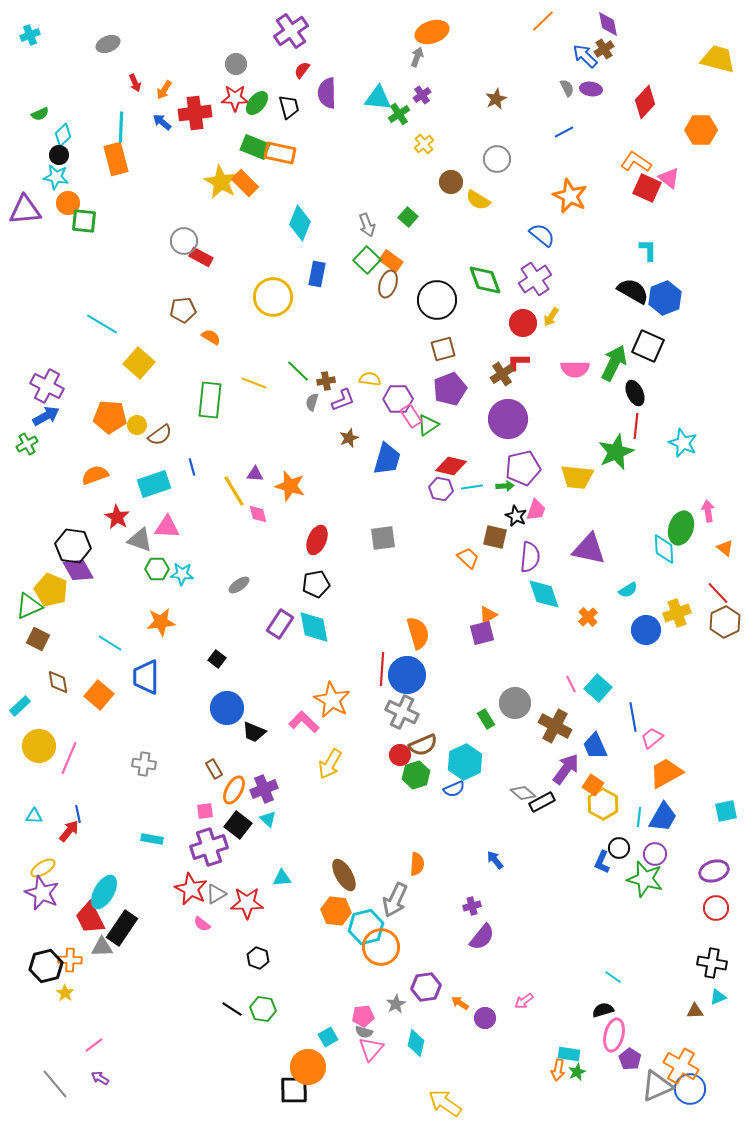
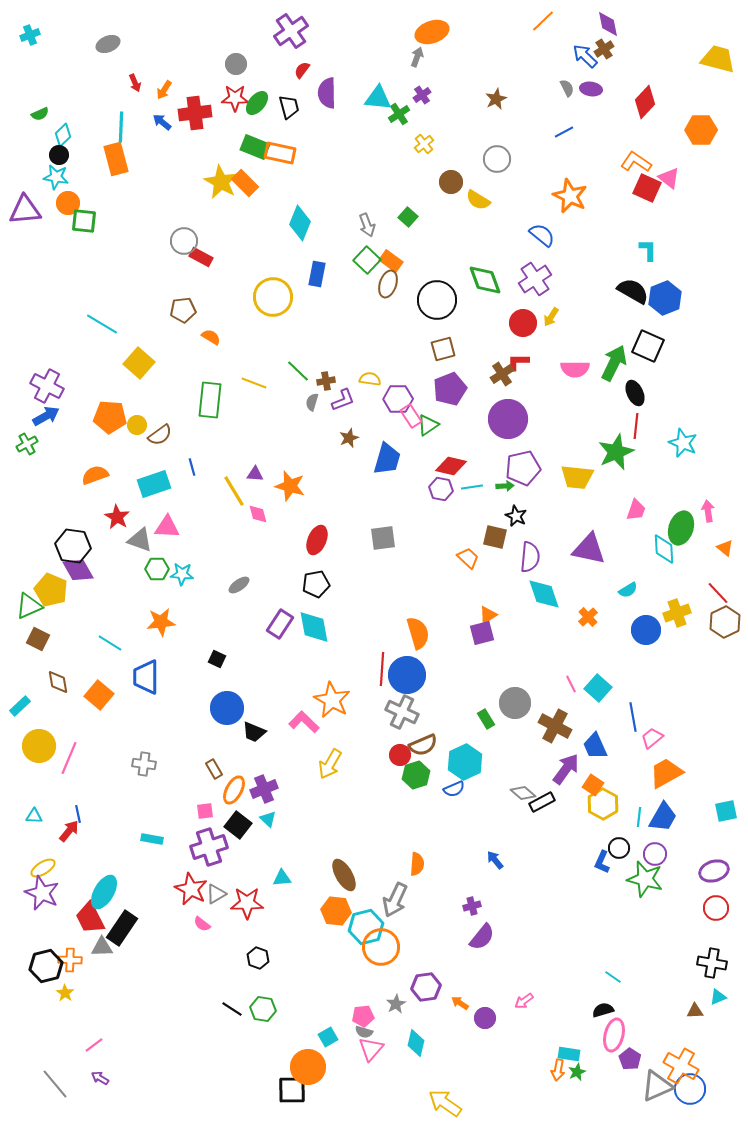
pink trapezoid at (536, 510): moved 100 px right
black square at (217, 659): rotated 12 degrees counterclockwise
black square at (294, 1090): moved 2 px left
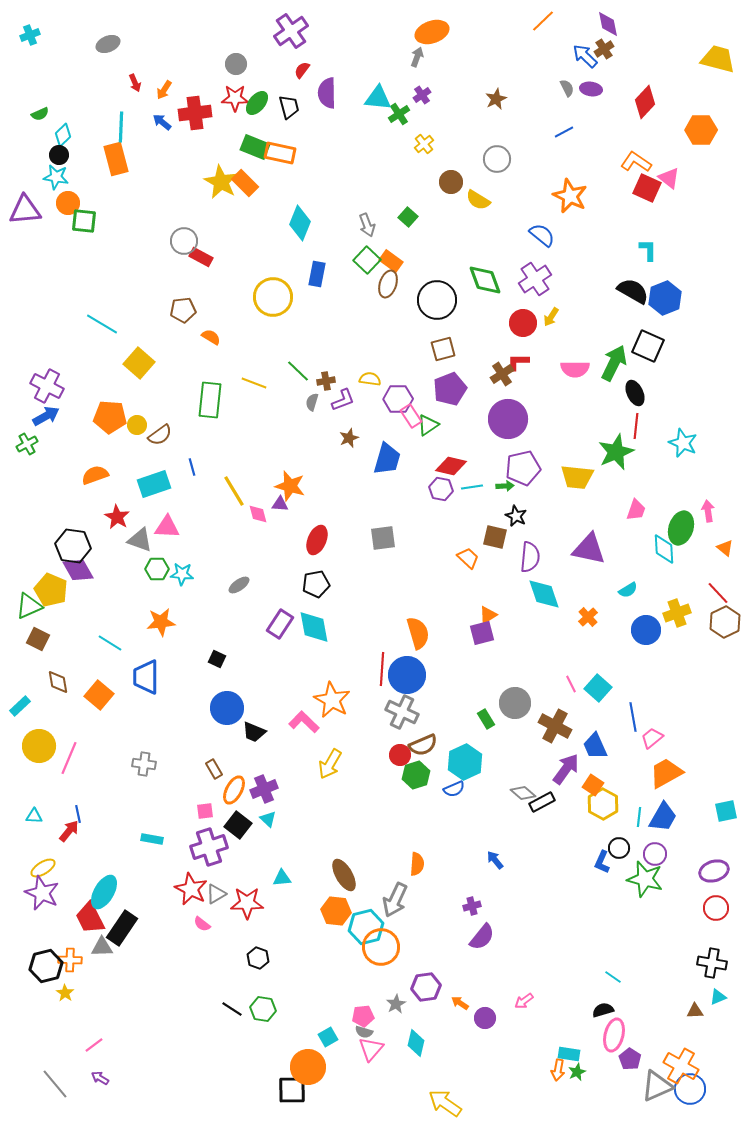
purple triangle at (255, 474): moved 25 px right, 30 px down
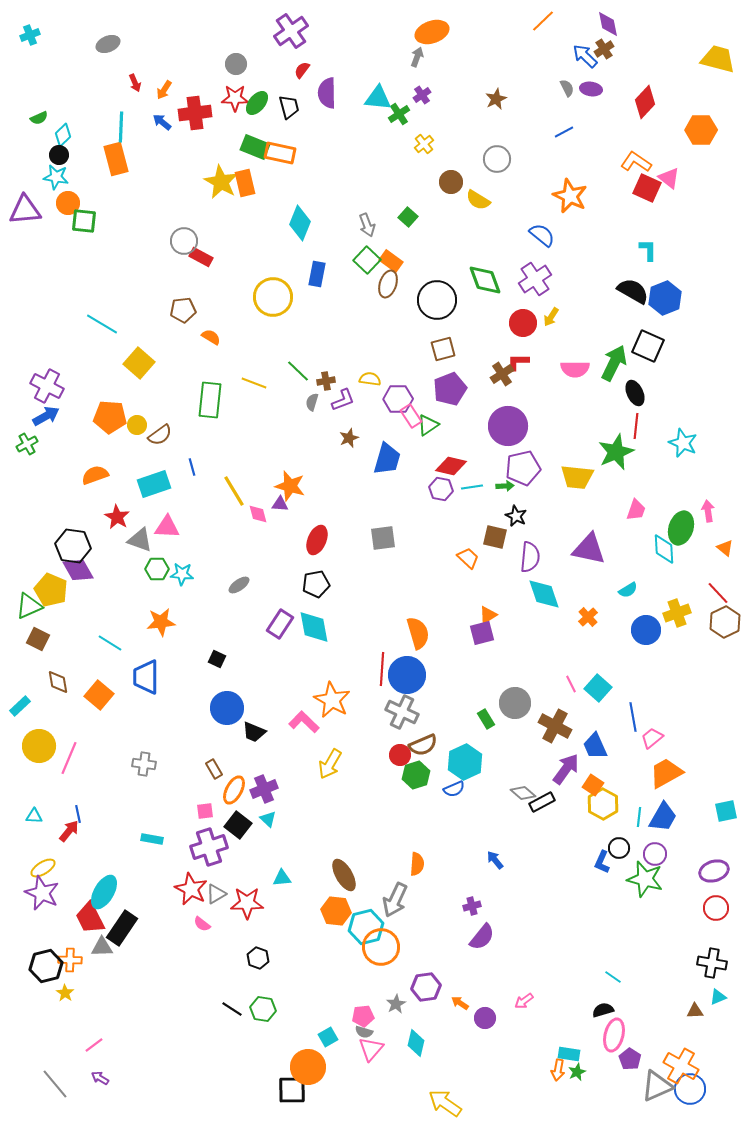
green semicircle at (40, 114): moved 1 px left, 4 px down
orange rectangle at (245, 183): rotated 32 degrees clockwise
purple circle at (508, 419): moved 7 px down
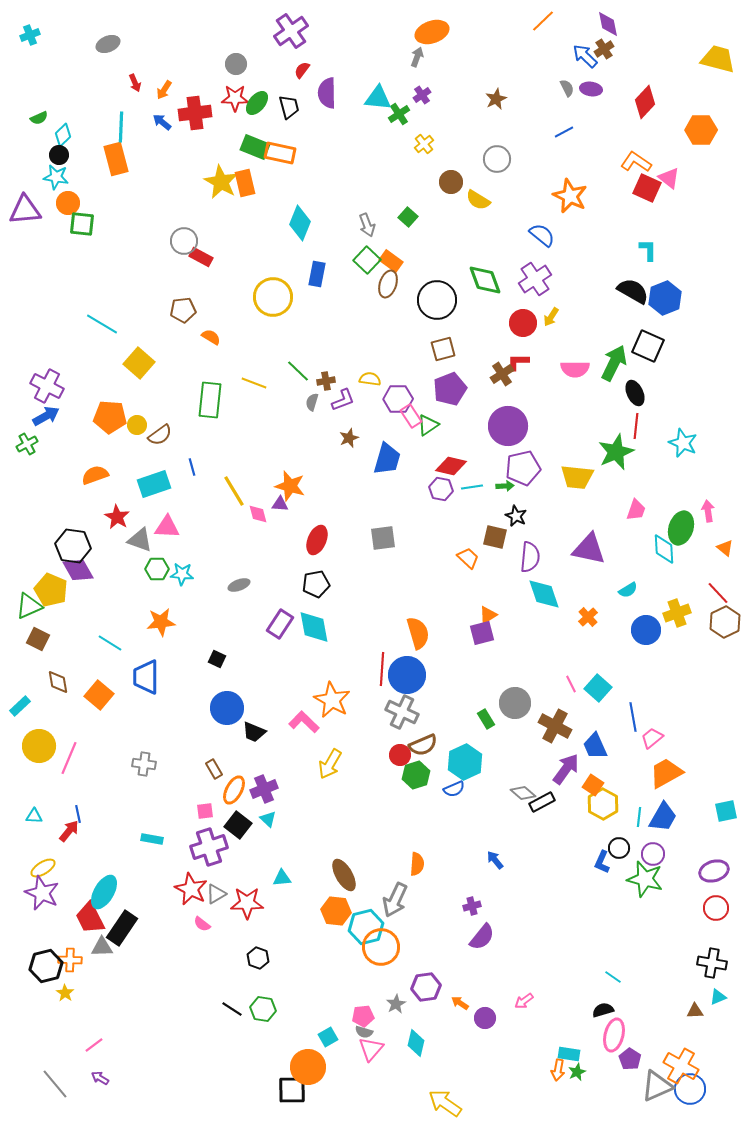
green square at (84, 221): moved 2 px left, 3 px down
gray ellipse at (239, 585): rotated 15 degrees clockwise
purple circle at (655, 854): moved 2 px left
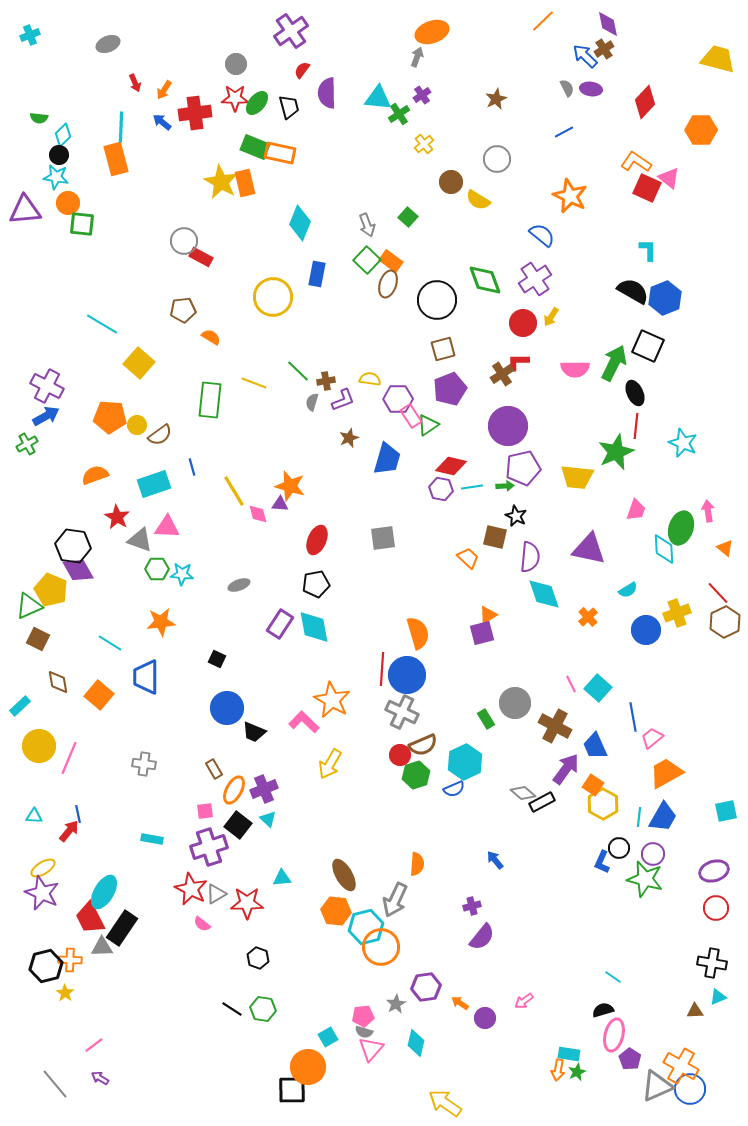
green semicircle at (39, 118): rotated 30 degrees clockwise
